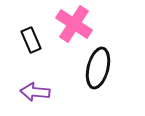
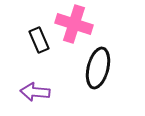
pink cross: rotated 15 degrees counterclockwise
black rectangle: moved 8 px right
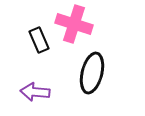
black ellipse: moved 6 px left, 5 px down
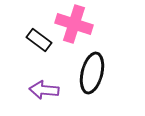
black rectangle: rotated 30 degrees counterclockwise
purple arrow: moved 9 px right, 2 px up
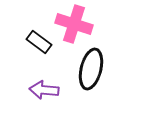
black rectangle: moved 2 px down
black ellipse: moved 1 px left, 4 px up
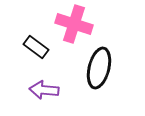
black rectangle: moved 3 px left, 5 px down
black ellipse: moved 8 px right, 1 px up
